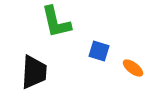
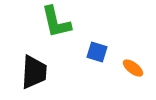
blue square: moved 2 px left, 1 px down
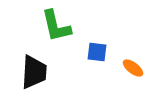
green L-shape: moved 4 px down
blue square: rotated 10 degrees counterclockwise
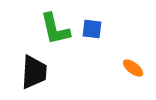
green L-shape: moved 1 px left, 3 px down
blue square: moved 5 px left, 23 px up
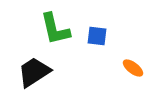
blue square: moved 5 px right, 7 px down
black trapezoid: rotated 126 degrees counterclockwise
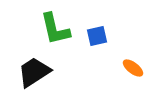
blue square: rotated 20 degrees counterclockwise
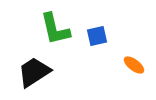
orange ellipse: moved 1 px right, 3 px up
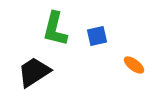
green L-shape: rotated 27 degrees clockwise
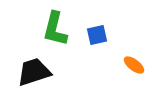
blue square: moved 1 px up
black trapezoid: rotated 15 degrees clockwise
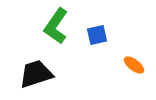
green L-shape: moved 1 px right, 3 px up; rotated 21 degrees clockwise
black trapezoid: moved 2 px right, 2 px down
